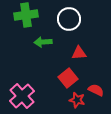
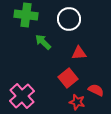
green cross: rotated 15 degrees clockwise
green arrow: rotated 48 degrees clockwise
red star: moved 2 px down
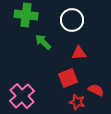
white circle: moved 3 px right, 1 px down
red square: rotated 18 degrees clockwise
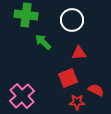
red star: rotated 14 degrees counterclockwise
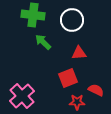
green cross: moved 7 px right
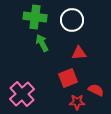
green cross: moved 2 px right, 2 px down
green arrow: moved 1 px left, 1 px down; rotated 18 degrees clockwise
pink cross: moved 2 px up
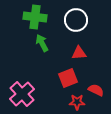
white circle: moved 4 px right
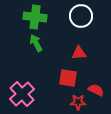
white circle: moved 5 px right, 4 px up
green arrow: moved 6 px left
red square: rotated 30 degrees clockwise
red star: moved 1 px right
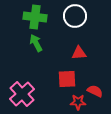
white circle: moved 6 px left
red square: moved 1 px left, 1 px down; rotated 12 degrees counterclockwise
red semicircle: moved 1 px left, 1 px down
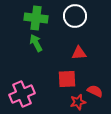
green cross: moved 1 px right, 1 px down
pink cross: rotated 20 degrees clockwise
red star: rotated 14 degrees counterclockwise
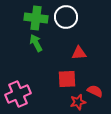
white circle: moved 9 px left, 1 px down
pink cross: moved 4 px left
